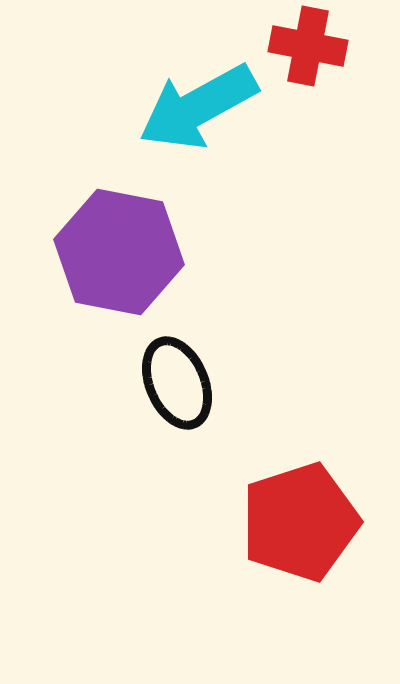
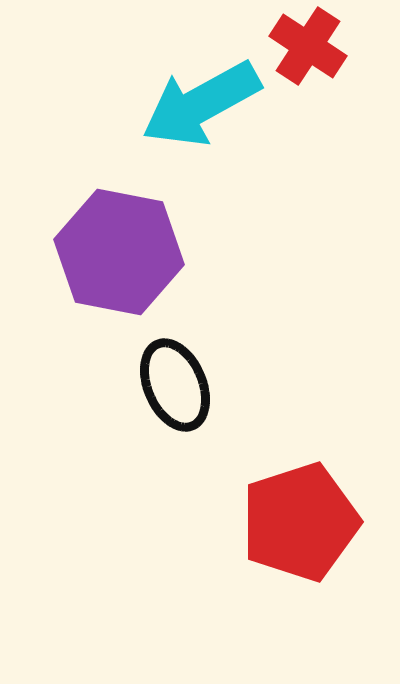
red cross: rotated 22 degrees clockwise
cyan arrow: moved 3 px right, 3 px up
black ellipse: moved 2 px left, 2 px down
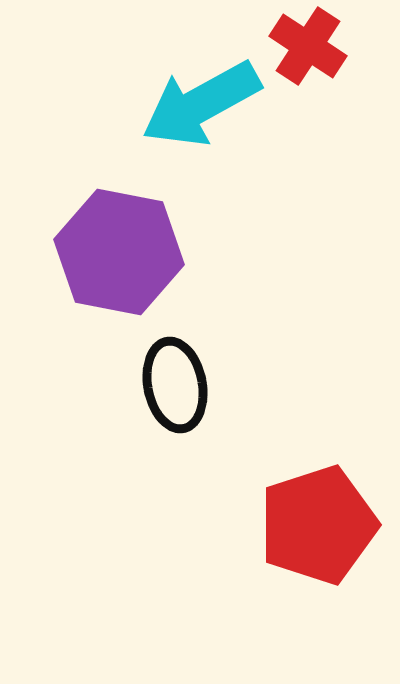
black ellipse: rotated 12 degrees clockwise
red pentagon: moved 18 px right, 3 px down
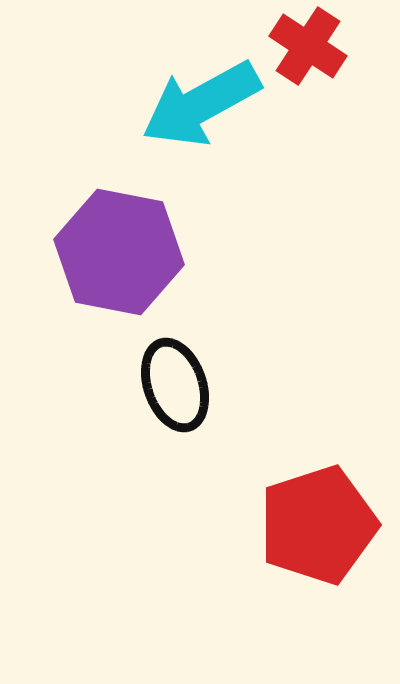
black ellipse: rotated 8 degrees counterclockwise
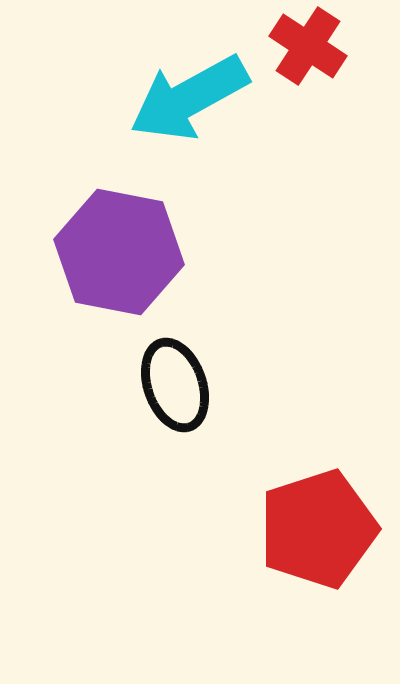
cyan arrow: moved 12 px left, 6 px up
red pentagon: moved 4 px down
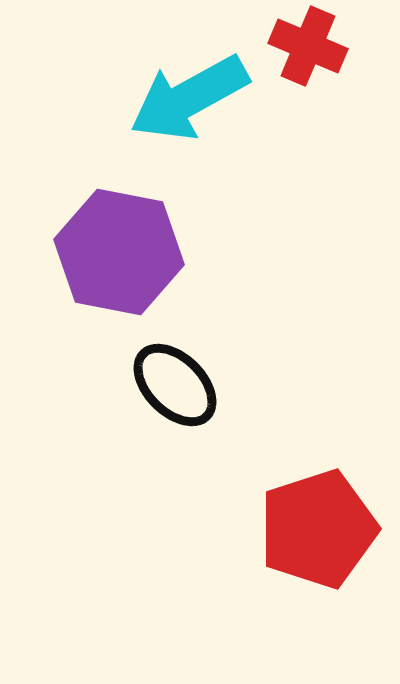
red cross: rotated 10 degrees counterclockwise
black ellipse: rotated 26 degrees counterclockwise
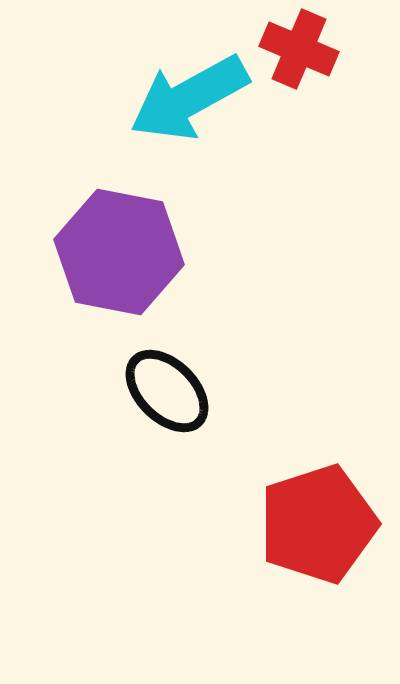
red cross: moved 9 px left, 3 px down
black ellipse: moved 8 px left, 6 px down
red pentagon: moved 5 px up
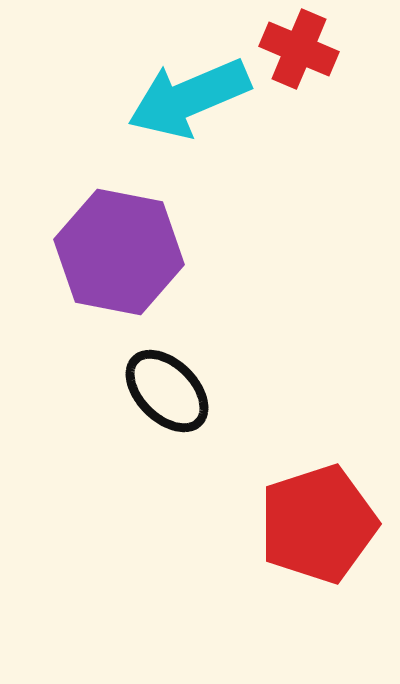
cyan arrow: rotated 6 degrees clockwise
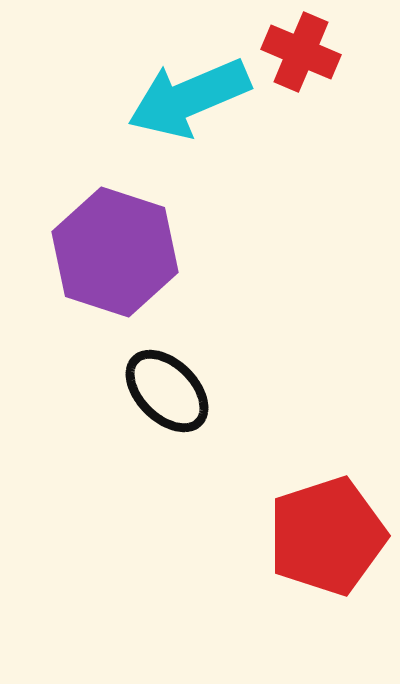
red cross: moved 2 px right, 3 px down
purple hexagon: moved 4 px left; rotated 7 degrees clockwise
red pentagon: moved 9 px right, 12 px down
